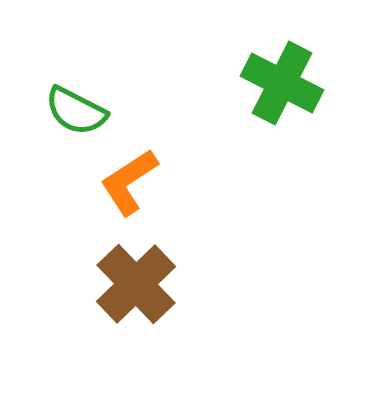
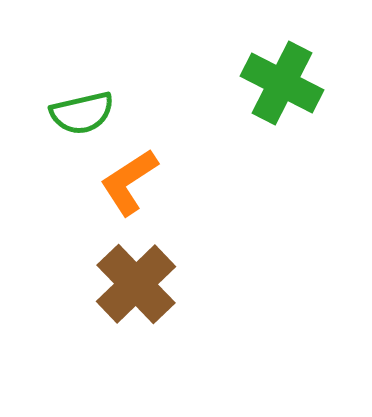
green semicircle: moved 6 px right, 2 px down; rotated 40 degrees counterclockwise
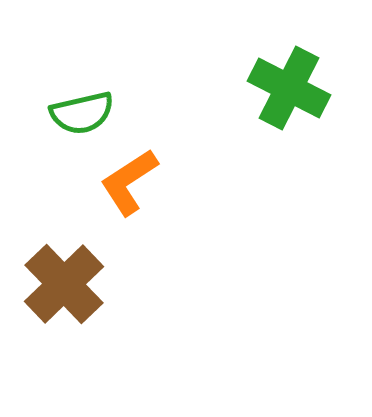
green cross: moved 7 px right, 5 px down
brown cross: moved 72 px left
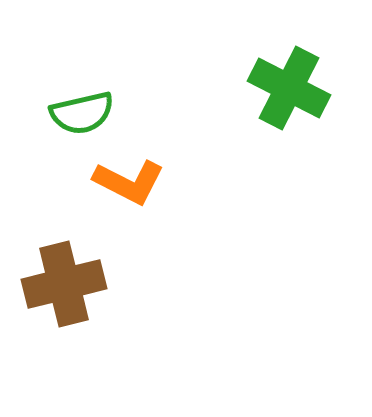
orange L-shape: rotated 120 degrees counterclockwise
brown cross: rotated 30 degrees clockwise
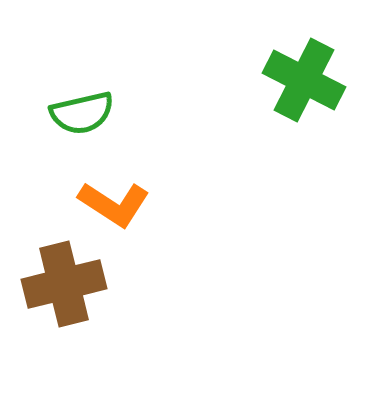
green cross: moved 15 px right, 8 px up
orange L-shape: moved 15 px left, 22 px down; rotated 6 degrees clockwise
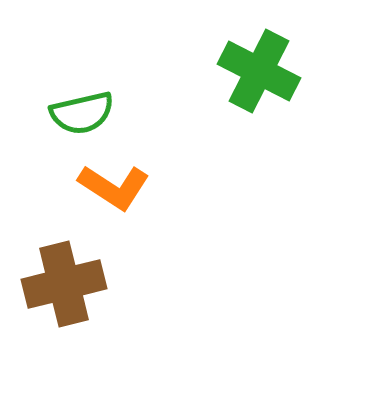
green cross: moved 45 px left, 9 px up
orange L-shape: moved 17 px up
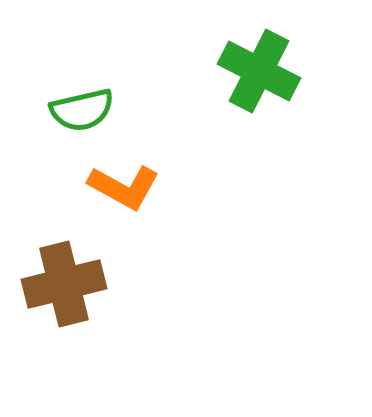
green semicircle: moved 3 px up
orange L-shape: moved 10 px right; rotated 4 degrees counterclockwise
